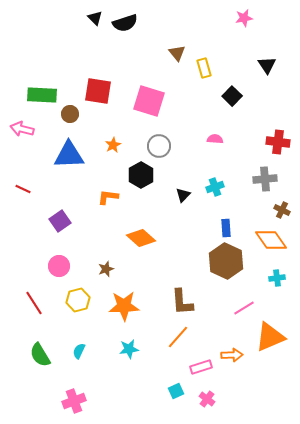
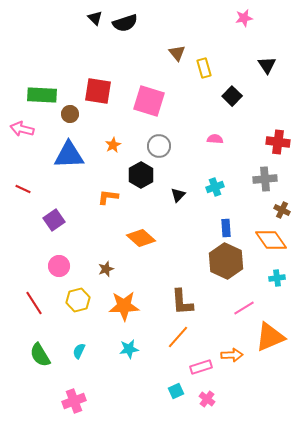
black triangle at (183, 195): moved 5 px left
purple square at (60, 221): moved 6 px left, 1 px up
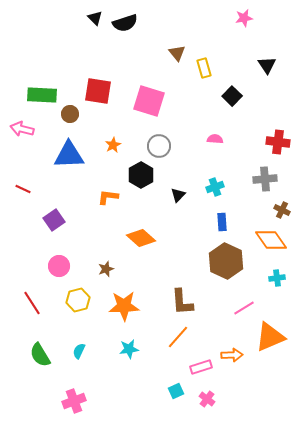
blue rectangle at (226, 228): moved 4 px left, 6 px up
red line at (34, 303): moved 2 px left
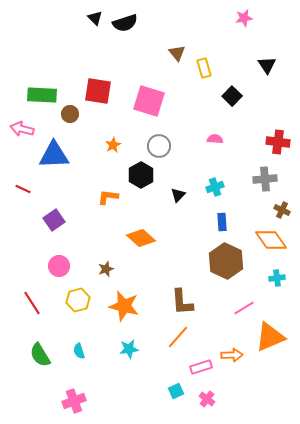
blue triangle at (69, 155): moved 15 px left
orange star at (124, 306): rotated 16 degrees clockwise
cyan semicircle at (79, 351): rotated 42 degrees counterclockwise
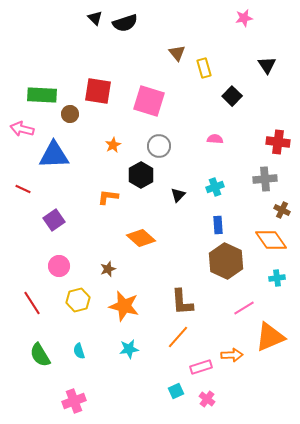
blue rectangle at (222, 222): moved 4 px left, 3 px down
brown star at (106, 269): moved 2 px right
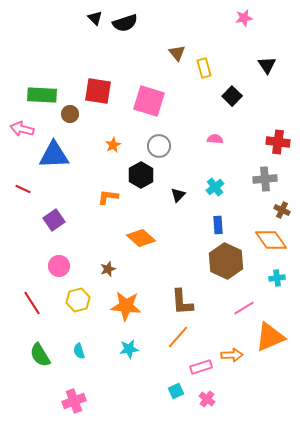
cyan cross at (215, 187): rotated 18 degrees counterclockwise
orange star at (124, 306): moved 2 px right; rotated 8 degrees counterclockwise
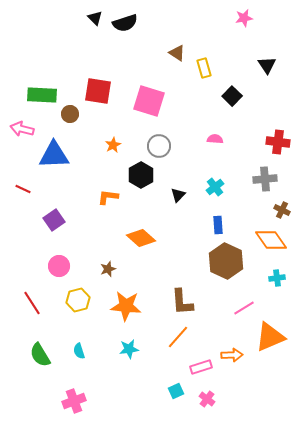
brown triangle at (177, 53): rotated 18 degrees counterclockwise
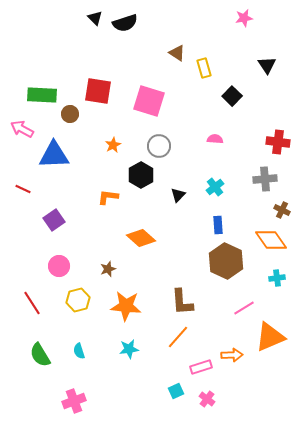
pink arrow at (22, 129): rotated 15 degrees clockwise
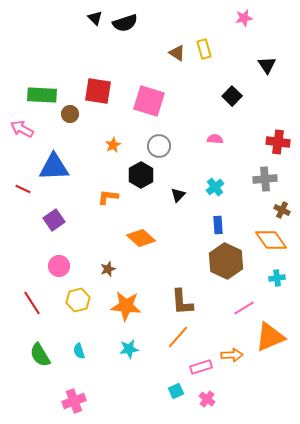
yellow rectangle at (204, 68): moved 19 px up
blue triangle at (54, 155): moved 12 px down
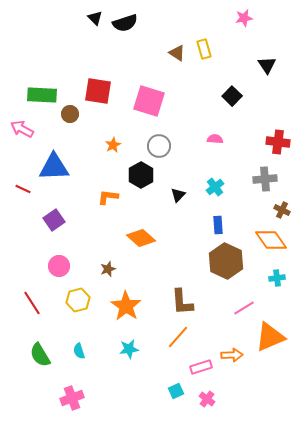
orange star at (126, 306): rotated 28 degrees clockwise
pink cross at (74, 401): moved 2 px left, 3 px up
